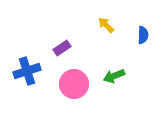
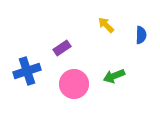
blue semicircle: moved 2 px left
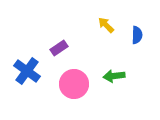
blue semicircle: moved 4 px left
purple rectangle: moved 3 px left
blue cross: rotated 36 degrees counterclockwise
green arrow: rotated 15 degrees clockwise
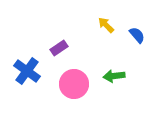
blue semicircle: rotated 42 degrees counterclockwise
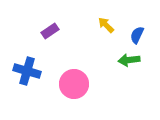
blue semicircle: rotated 114 degrees counterclockwise
purple rectangle: moved 9 px left, 17 px up
blue cross: rotated 20 degrees counterclockwise
green arrow: moved 15 px right, 16 px up
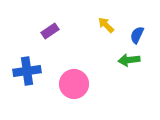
blue cross: rotated 24 degrees counterclockwise
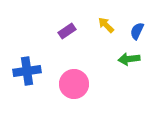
purple rectangle: moved 17 px right
blue semicircle: moved 4 px up
green arrow: moved 1 px up
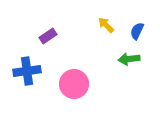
purple rectangle: moved 19 px left, 5 px down
